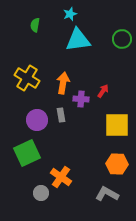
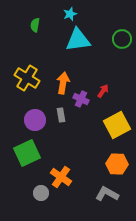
purple cross: rotated 21 degrees clockwise
purple circle: moved 2 px left
yellow square: rotated 28 degrees counterclockwise
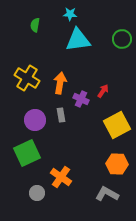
cyan star: rotated 24 degrees clockwise
orange arrow: moved 3 px left
gray circle: moved 4 px left
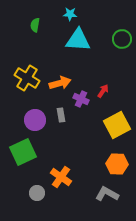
cyan triangle: rotated 12 degrees clockwise
orange arrow: rotated 65 degrees clockwise
green square: moved 4 px left, 1 px up
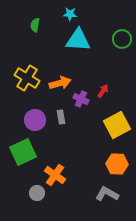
gray rectangle: moved 2 px down
orange cross: moved 6 px left, 2 px up
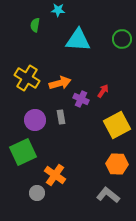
cyan star: moved 12 px left, 4 px up
gray L-shape: moved 1 px right, 1 px down; rotated 10 degrees clockwise
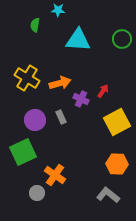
gray rectangle: rotated 16 degrees counterclockwise
yellow square: moved 3 px up
